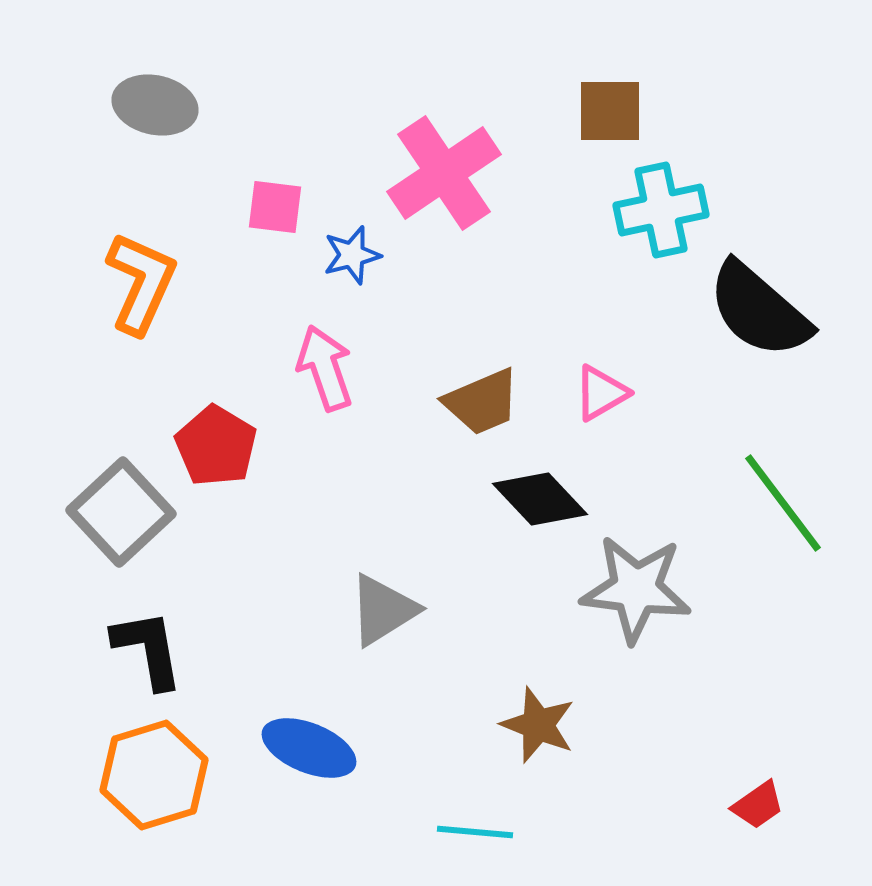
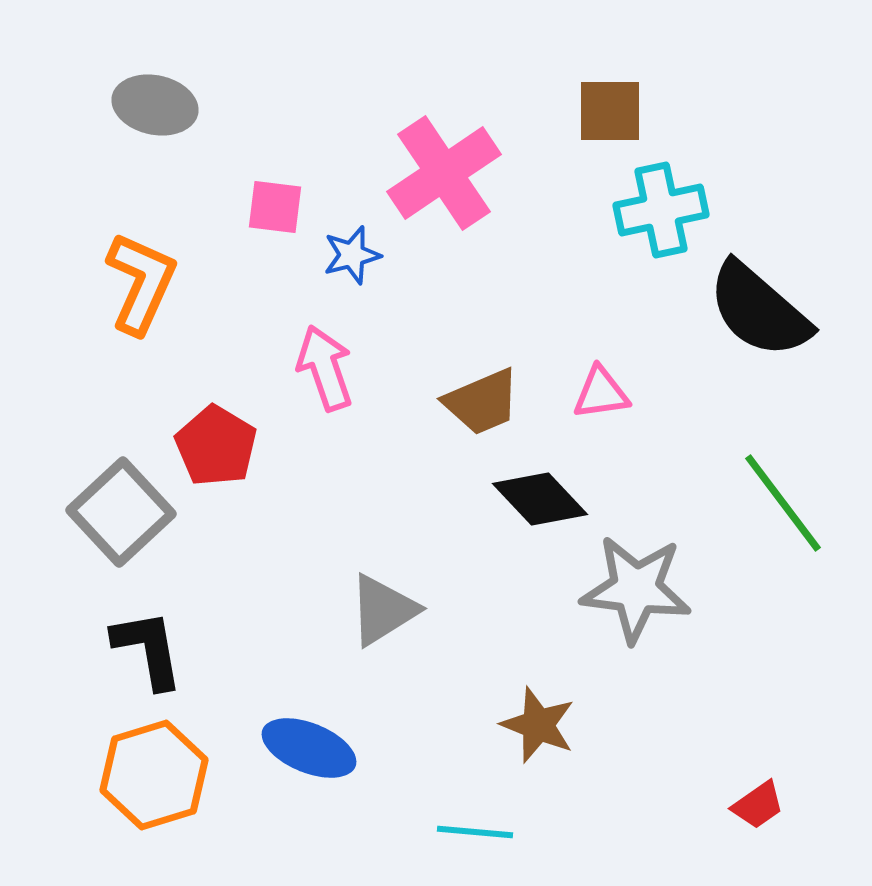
pink triangle: rotated 22 degrees clockwise
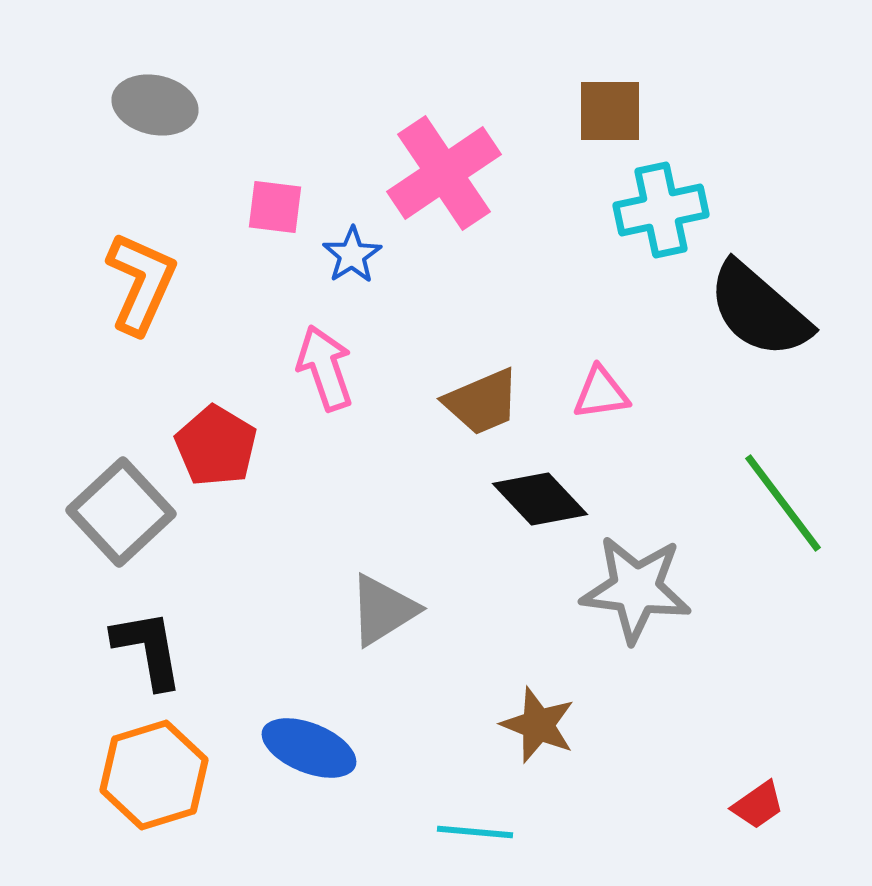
blue star: rotated 18 degrees counterclockwise
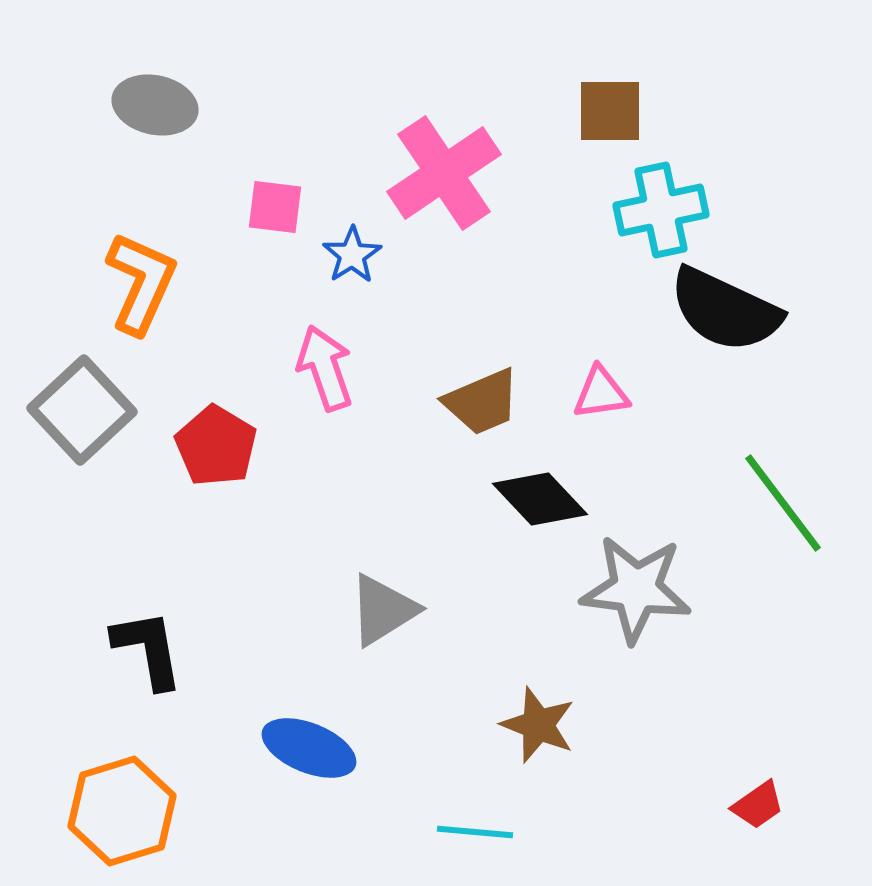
black semicircle: moved 34 px left; rotated 16 degrees counterclockwise
gray square: moved 39 px left, 102 px up
orange hexagon: moved 32 px left, 36 px down
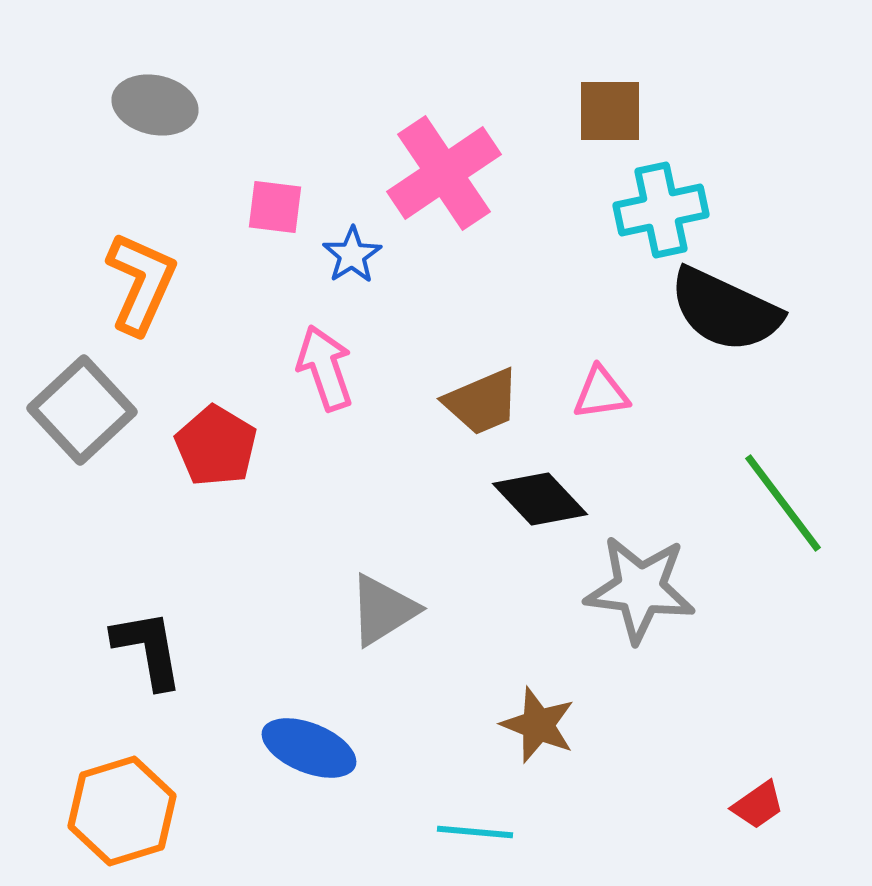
gray star: moved 4 px right
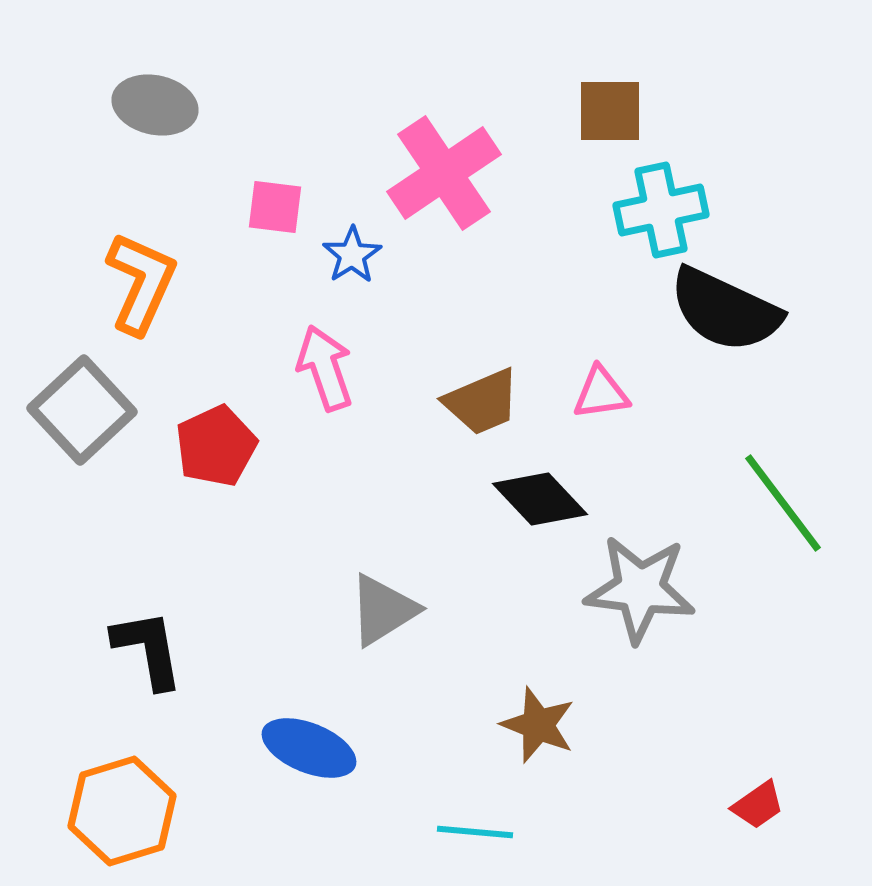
red pentagon: rotated 16 degrees clockwise
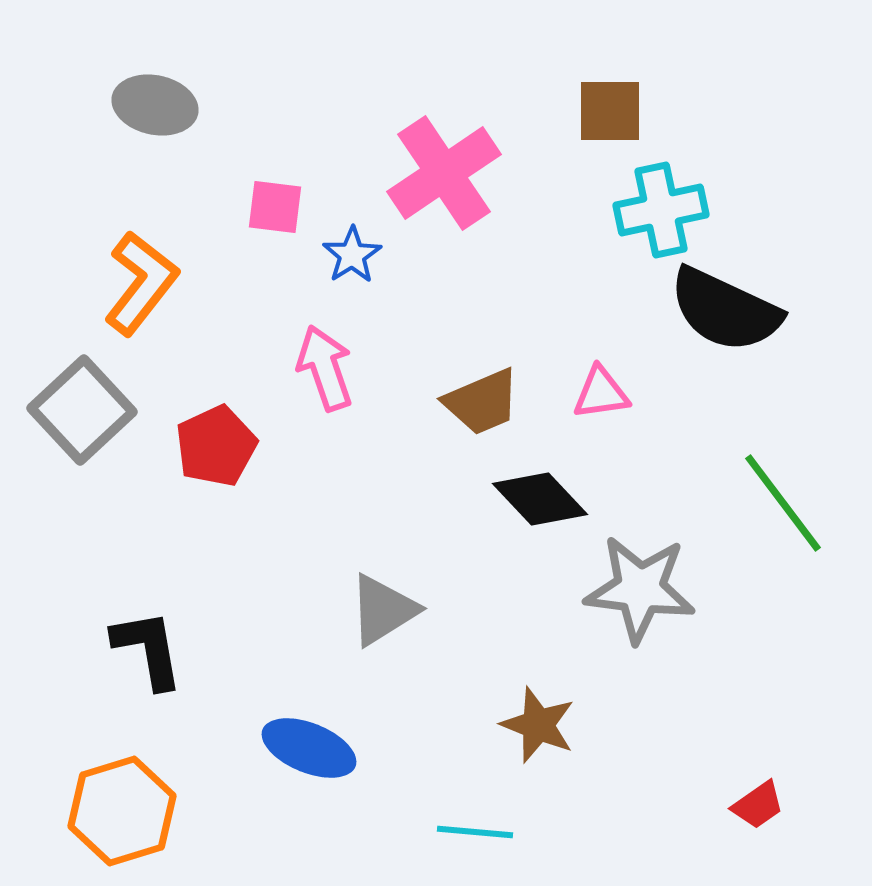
orange L-shape: rotated 14 degrees clockwise
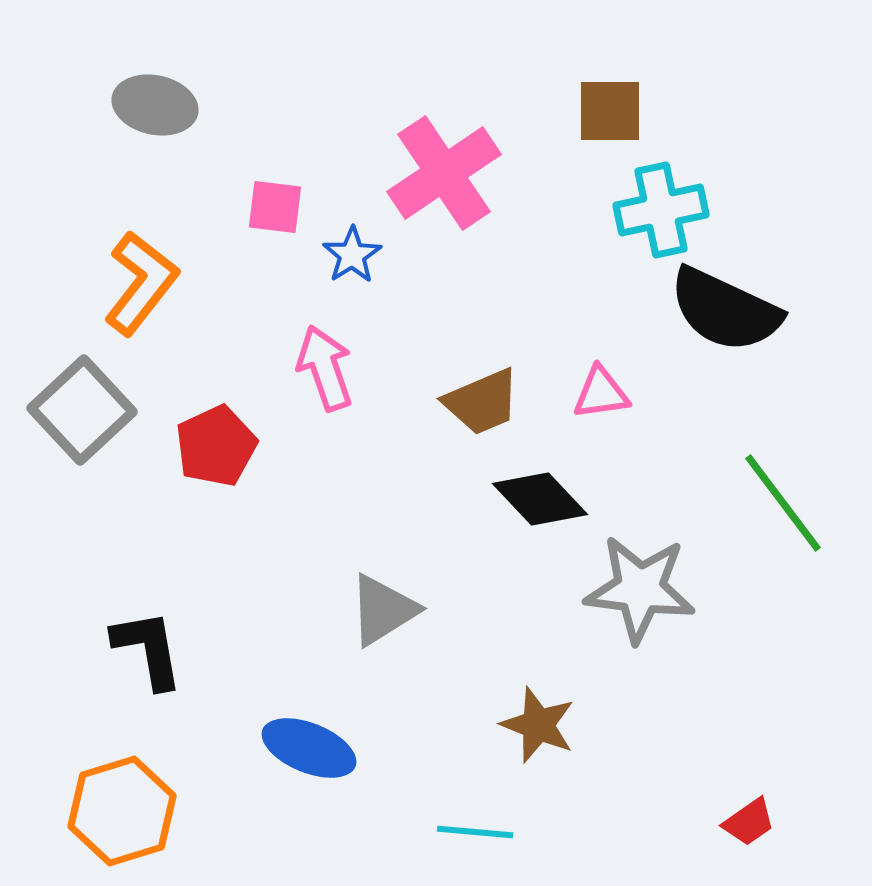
red trapezoid: moved 9 px left, 17 px down
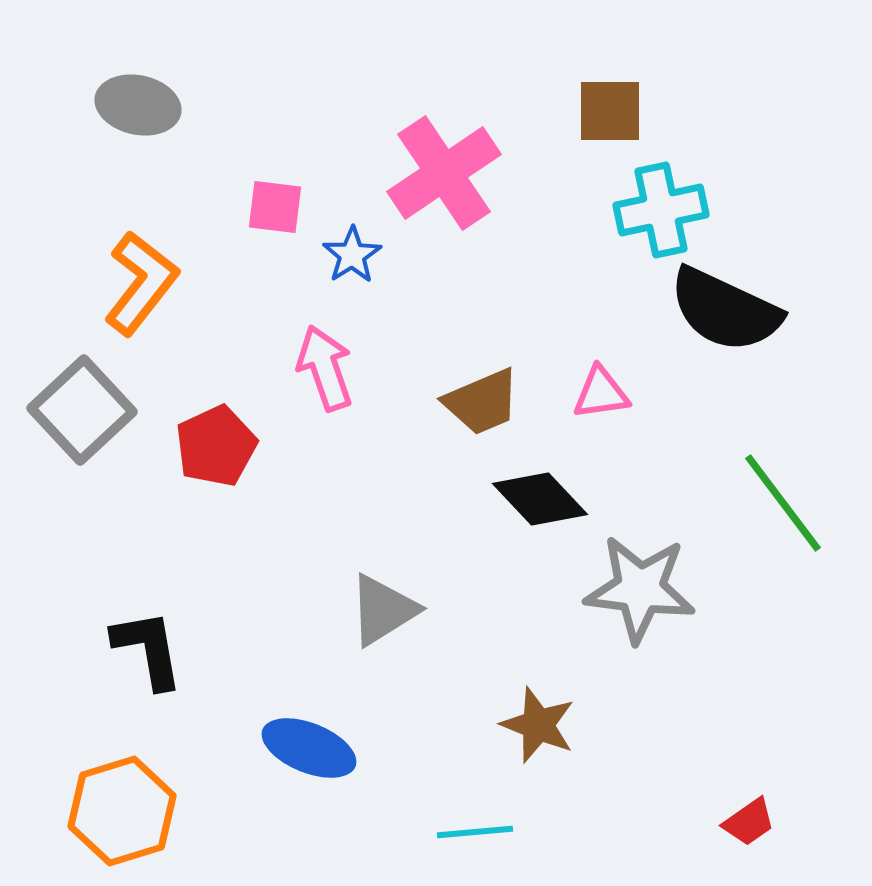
gray ellipse: moved 17 px left
cyan line: rotated 10 degrees counterclockwise
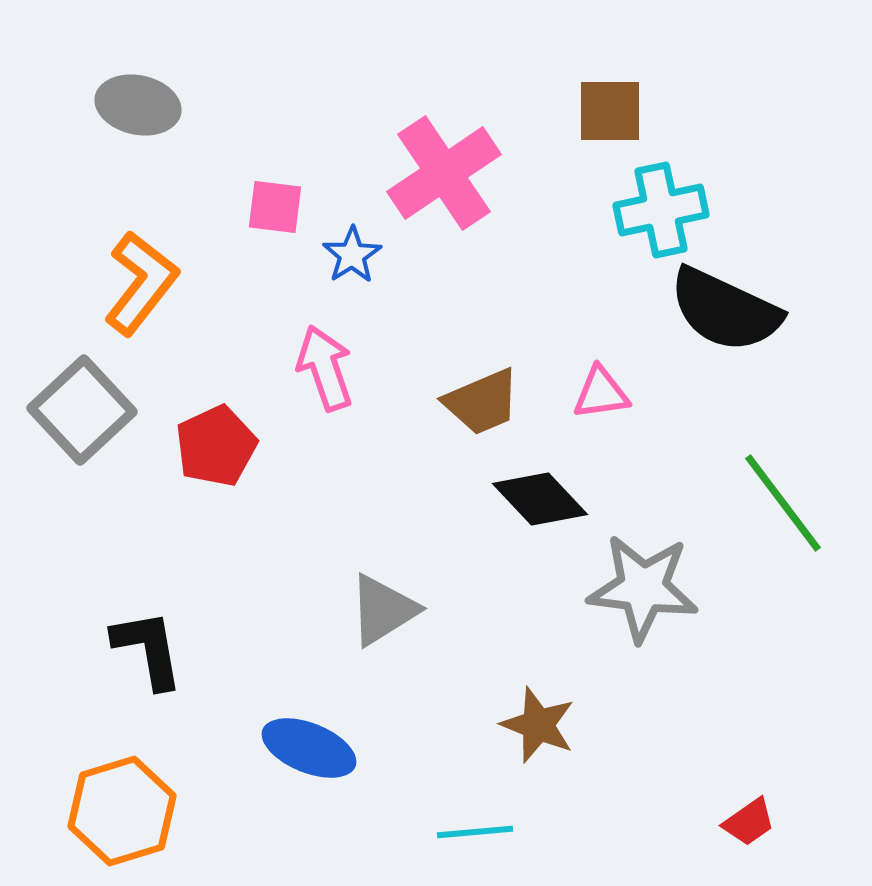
gray star: moved 3 px right, 1 px up
